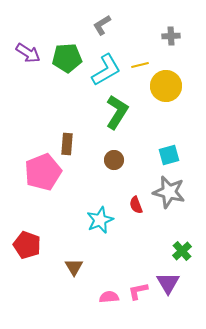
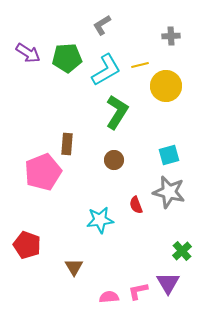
cyan star: rotated 16 degrees clockwise
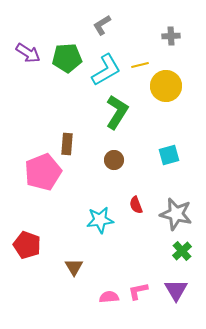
gray star: moved 7 px right, 22 px down
purple triangle: moved 8 px right, 7 px down
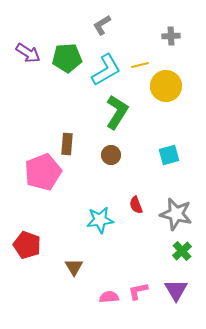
brown circle: moved 3 px left, 5 px up
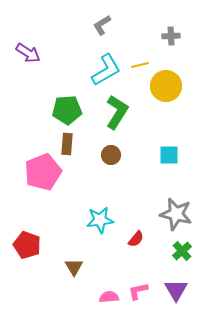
green pentagon: moved 52 px down
cyan square: rotated 15 degrees clockwise
red semicircle: moved 34 px down; rotated 120 degrees counterclockwise
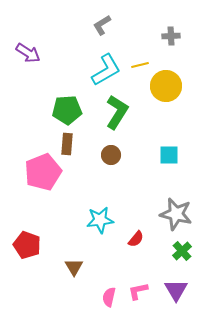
pink semicircle: rotated 72 degrees counterclockwise
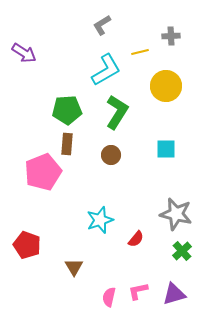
purple arrow: moved 4 px left
yellow line: moved 13 px up
cyan square: moved 3 px left, 6 px up
cyan star: rotated 12 degrees counterclockwise
purple triangle: moved 2 px left, 4 px down; rotated 45 degrees clockwise
